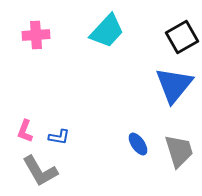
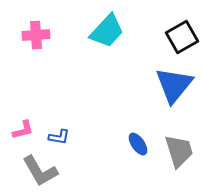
pink L-shape: moved 2 px left, 1 px up; rotated 125 degrees counterclockwise
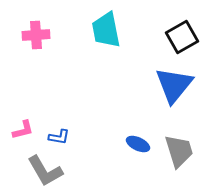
cyan trapezoid: moved 1 px left, 1 px up; rotated 126 degrees clockwise
blue ellipse: rotated 30 degrees counterclockwise
gray L-shape: moved 5 px right
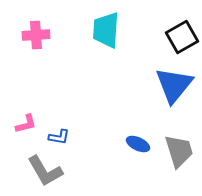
cyan trapezoid: rotated 15 degrees clockwise
pink L-shape: moved 3 px right, 6 px up
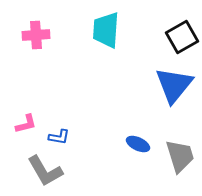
gray trapezoid: moved 1 px right, 5 px down
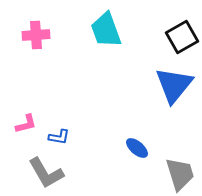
cyan trapezoid: rotated 24 degrees counterclockwise
blue ellipse: moved 1 px left, 4 px down; rotated 15 degrees clockwise
gray trapezoid: moved 18 px down
gray L-shape: moved 1 px right, 2 px down
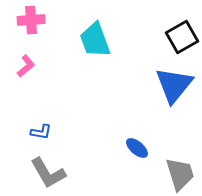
cyan trapezoid: moved 11 px left, 10 px down
pink cross: moved 5 px left, 15 px up
pink L-shape: moved 58 px up; rotated 25 degrees counterclockwise
blue L-shape: moved 18 px left, 5 px up
gray L-shape: moved 2 px right
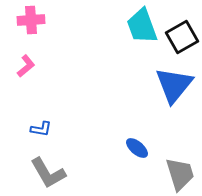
cyan trapezoid: moved 47 px right, 14 px up
blue L-shape: moved 3 px up
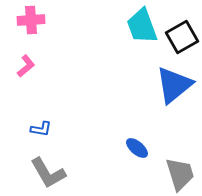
blue triangle: rotated 12 degrees clockwise
